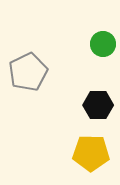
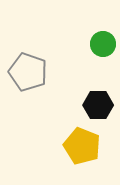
gray pentagon: rotated 27 degrees counterclockwise
yellow pentagon: moved 9 px left, 7 px up; rotated 21 degrees clockwise
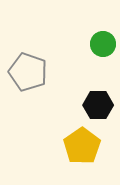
yellow pentagon: rotated 15 degrees clockwise
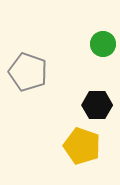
black hexagon: moved 1 px left
yellow pentagon: rotated 18 degrees counterclockwise
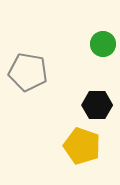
gray pentagon: rotated 9 degrees counterclockwise
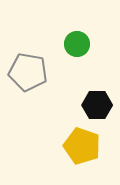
green circle: moved 26 px left
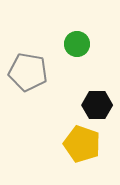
yellow pentagon: moved 2 px up
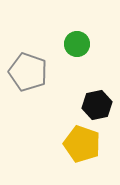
gray pentagon: rotated 9 degrees clockwise
black hexagon: rotated 12 degrees counterclockwise
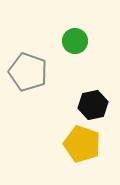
green circle: moved 2 px left, 3 px up
black hexagon: moved 4 px left
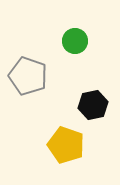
gray pentagon: moved 4 px down
yellow pentagon: moved 16 px left, 1 px down
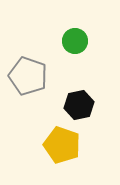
black hexagon: moved 14 px left
yellow pentagon: moved 4 px left
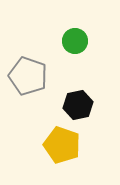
black hexagon: moved 1 px left
